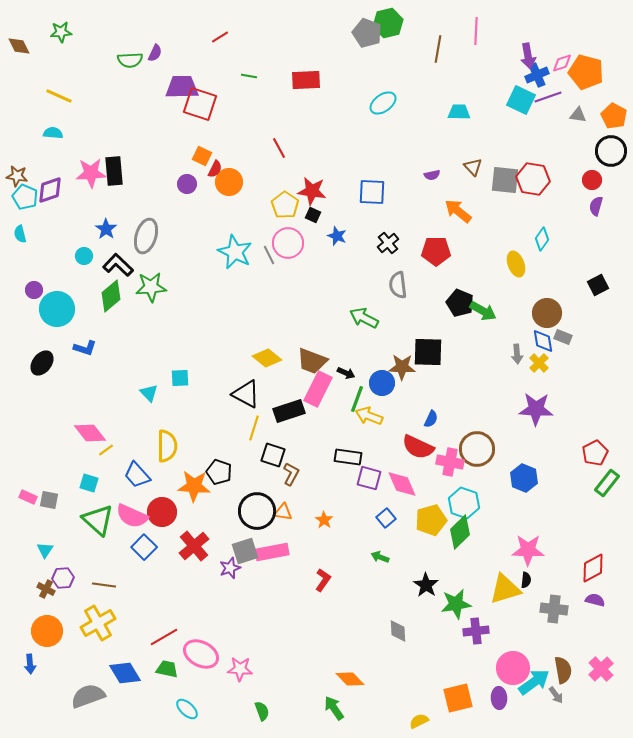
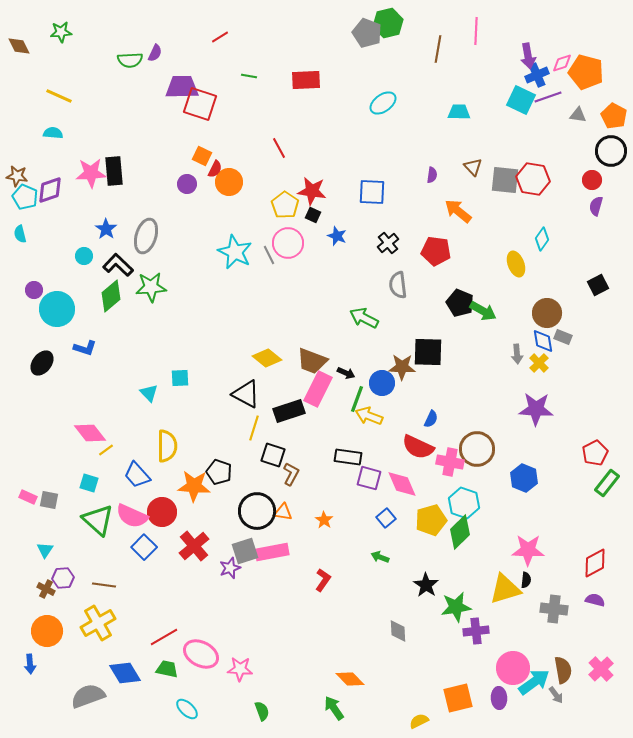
purple semicircle at (432, 175): rotated 70 degrees counterclockwise
red pentagon at (436, 251): rotated 8 degrees clockwise
red diamond at (593, 568): moved 2 px right, 5 px up
green star at (456, 604): moved 3 px down
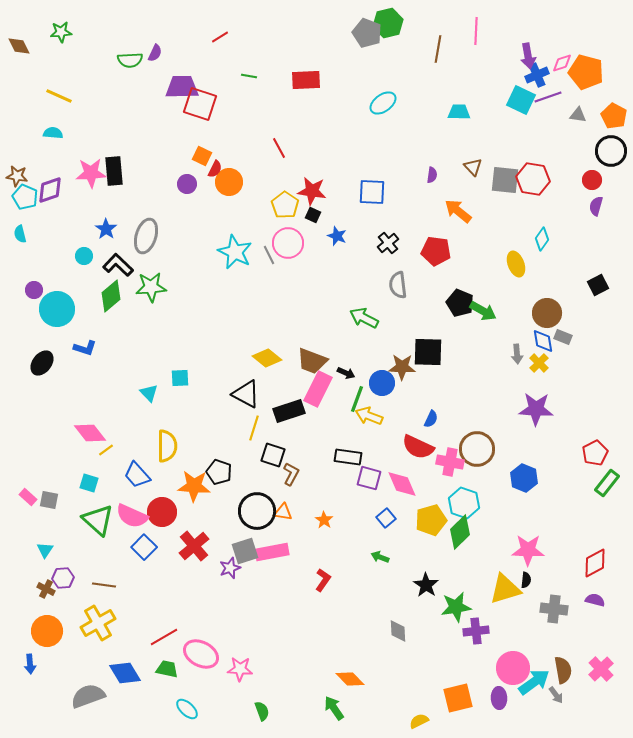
pink rectangle at (28, 497): rotated 18 degrees clockwise
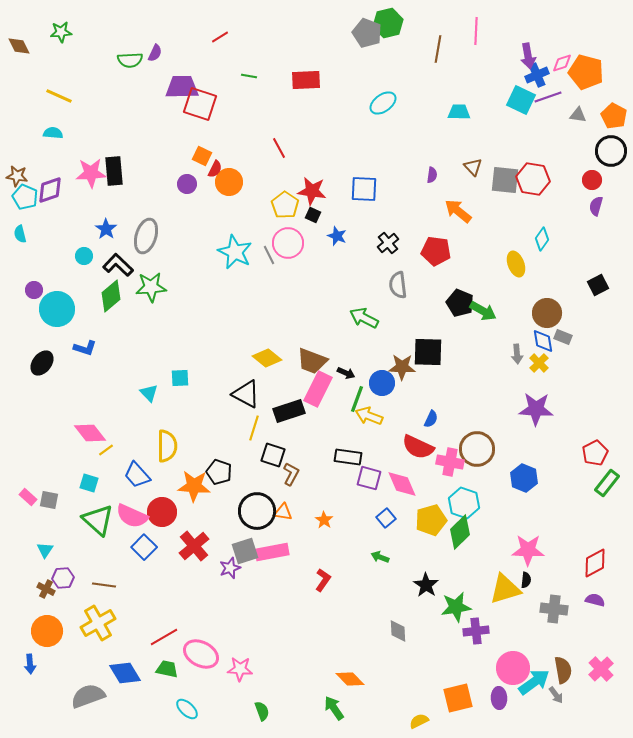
blue square at (372, 192): moved 8 px left, 3 px up
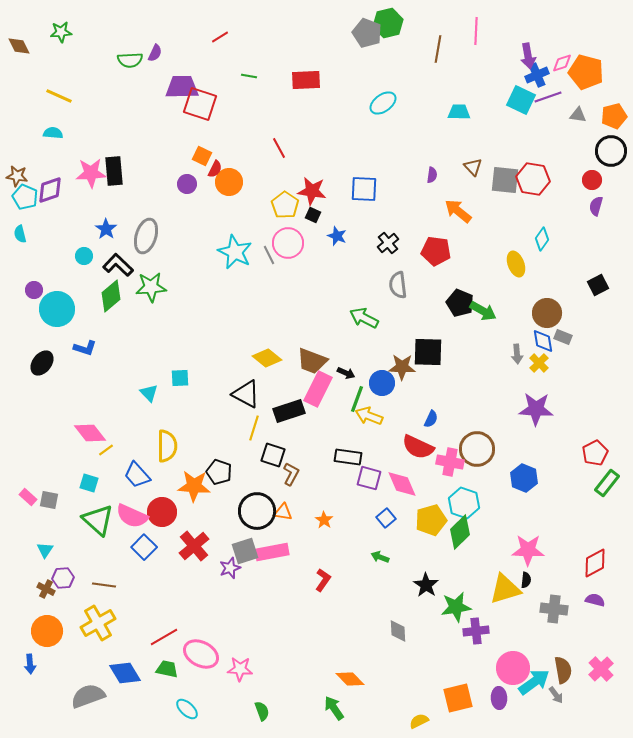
orange pentagon at (614, 116): rotated 30 degrees clockwise
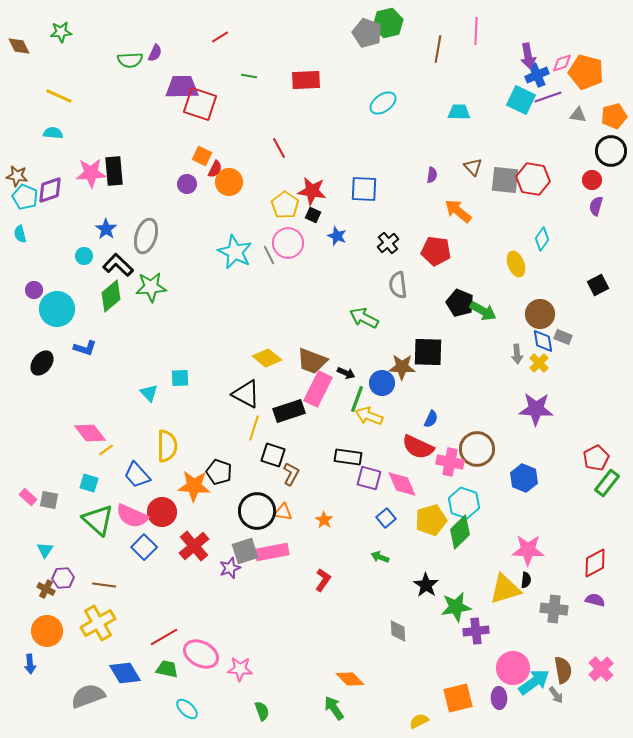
brown circle at (547, 313): moved 7 px left, 1 px down
red pentagon at (595, 453): moved 1 px right, 5 px down
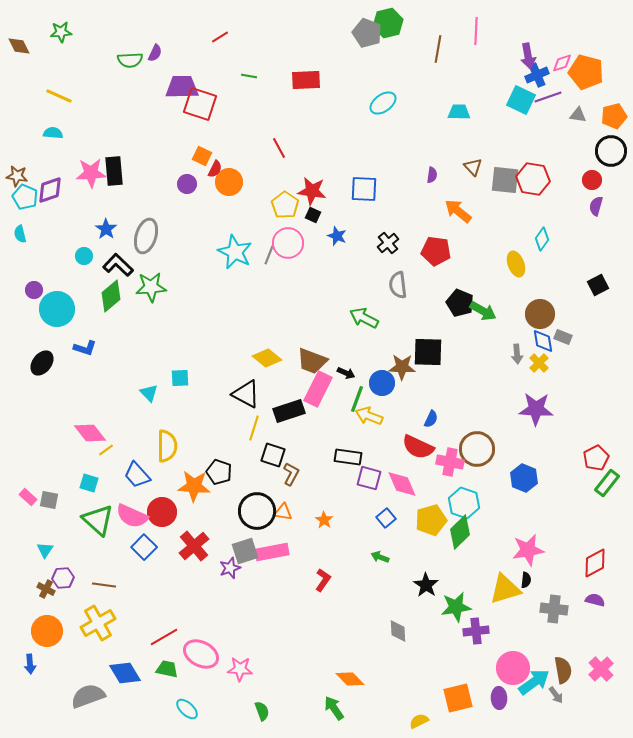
gray line at (269, 255): rotated 48 degrees clockwise
pink star at (528, 550): rotated 12 degrees counterclockwise
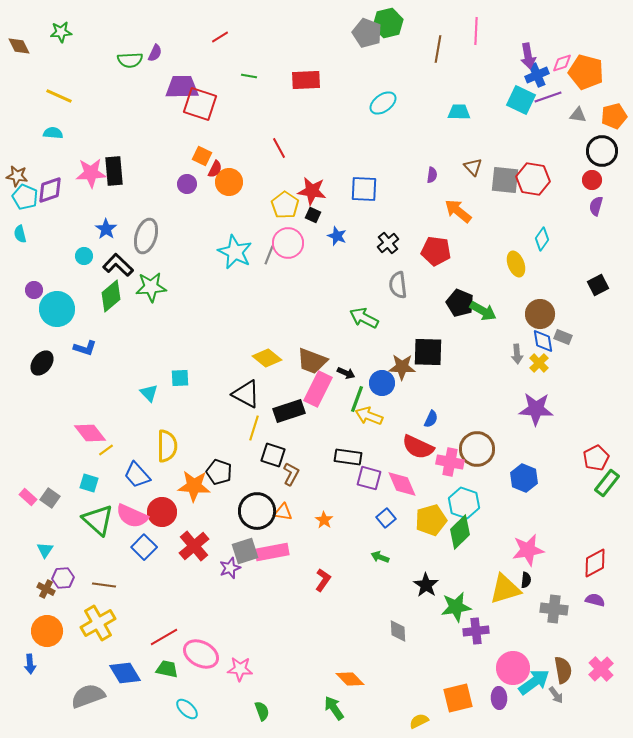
black circle at (611, 151): moved 9 px left
gray square at (49, 500): moved 1 px right, 2 px up; rotated 24 degrees clockwise
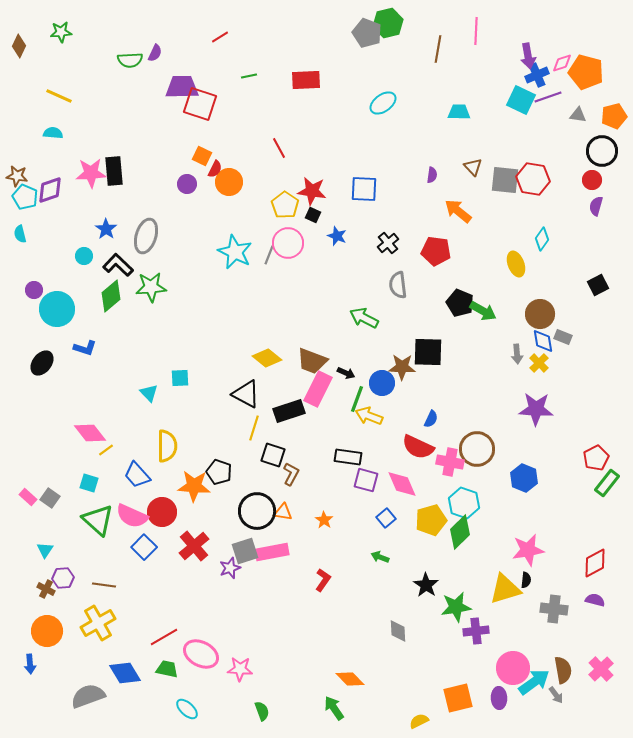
brown diamond at (19, 46): rotated 50 degrees clockwise
green line at (249, 76): rotated 21 degrees counterclockwise
purple square at (369, 478): moved 3 px left, 2 px down
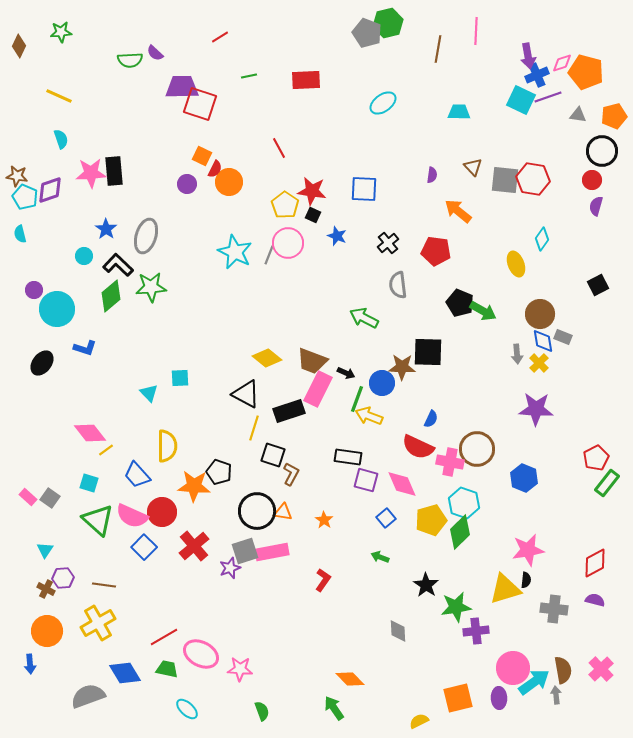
purple semicircle at (155, 53): rotated 108 degrees clockwise
cyan semicircle at (53, 133): moved 8 px right, 6 px down; rotated 66 degrees clockwise
gray arrow at (556, 695): rotated 150 degrees counterclockwise
